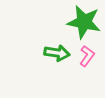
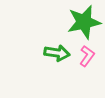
green star: rotated 24 degrees counterclockwise
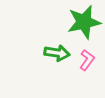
pink L-shape: moved 4 px down
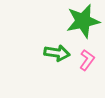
green star: moved 1 px left, 1 px up
